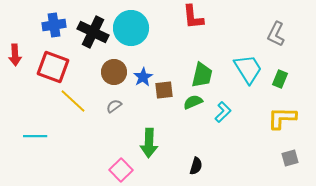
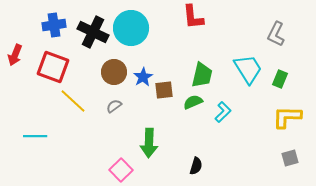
red arrow: rotated 25 degrees clockwise
yellow L-shape: moved 5 px right, 1 px up
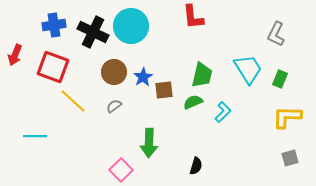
cyan circle: moved 2 px up
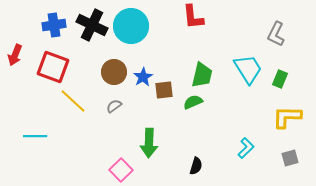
black cross: moved 1 px left, 7 px up
cyan L-shape: moved 23 px right, 36 px down
